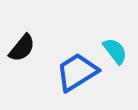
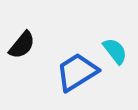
black semicircle: moved 3 px up
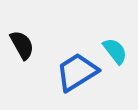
black semicircle: rotated 68 degrees counterclockwise
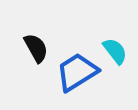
black semicircle: moved 14 px right, 3 px down
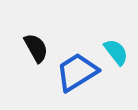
cyan semicircle: moved 1 px right, 1 px down
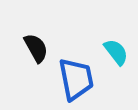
blue trapezoid: moved 1 px left, 7 px down; rotated 111 degrees clockwise
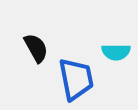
cyan semicircle: rotated 128 degrees clockwise
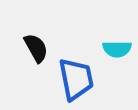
cyan semicircle: moved 1 px right, 3 px up
